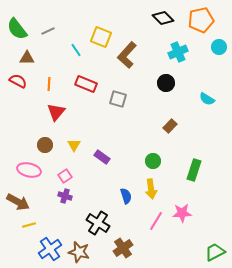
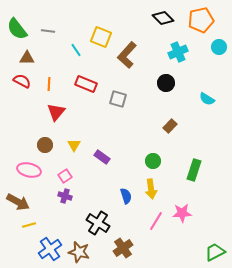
gray line: rotated 32 degrees clockwise
red semicircle: moved 4 px right
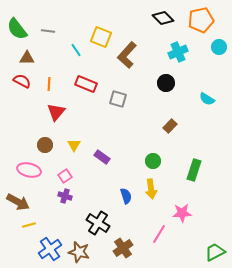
pink line: moved 3 px right, 13 px down
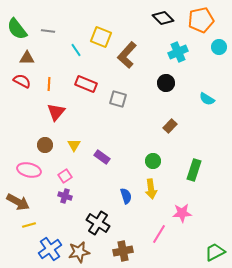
brown cross: moved 3 px down; rotated 24 degrees clockwise
brown star: rotated 25 degrees counterclockwise
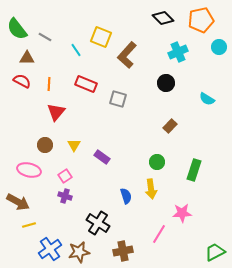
gray line: moved 3 px left, 6 px down; rotated 24 degrees clockwise
green circle: moved 4 px right, 1 px down
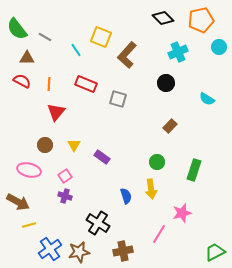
pink star: rotated 12 degrees counterclockwise
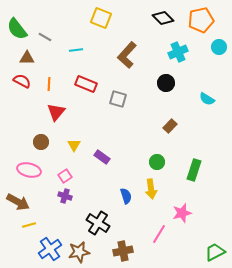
yellow square: moved 19 px up
cyan line: rotated 64 degrees counterclockwise
brown circle: moved 4 px left, 3 px up
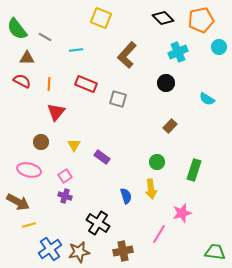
green trapezoid: rotated 35 degrees clockwise
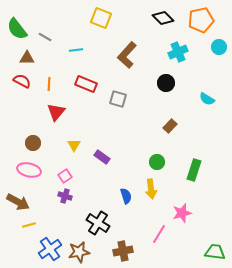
brown circle: moved 8 px left, 1 px down
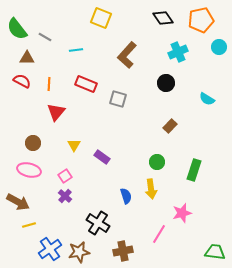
black diamond: rotated 10 degrees clockwise
purple cross: rotated 24 degrees clockwise
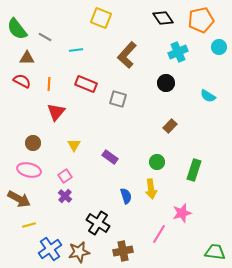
cyan semicircle: moved 1 px right, 3 px up
purple rectangle: moved 8 px right
brown arrow: moved 1 px right, 3 px up
